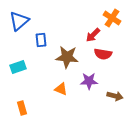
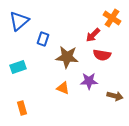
blue rectangle: moved 2 px right, 1 px up; rotated 24 degrees clockwise
red semicircle: moved 1 px left, 1 px down
orange triangle: moved 2 px right, 1 px up
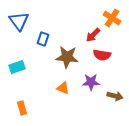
blue triangle: rotated 25 degrees counterclockwise
cyan rectangle: moved 1 px left
purple star: moved 2 px right, 1 px down
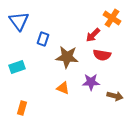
orange rectangle: rotated 32 degrees clockwise
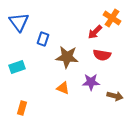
blue triangle: moved 1 px down
red arrow: moved 2 px right, 3 px up
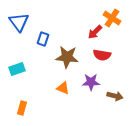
cyan rectangle: moved 2 px down
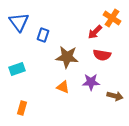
blue rectangle: moved 4 px up
orange triangle: moved 1 px up
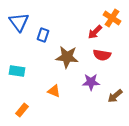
cyan rectangle: moved 2 px down; rotated 28 degrees clockwise
orange triangle: moved 9 px left, 4 px down
brown arrow: rotated 126 degrees clockwise
orange rectangle: moved 2 px down; rotated 24 degrees clockwise
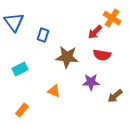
blue triangle: moved 5 px left
cyan rectangle: moved 3 px right, 2 px up; rotated 35 degrees counterclockwise
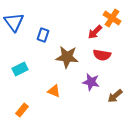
purple star: rotated 12 degrees clockwise
